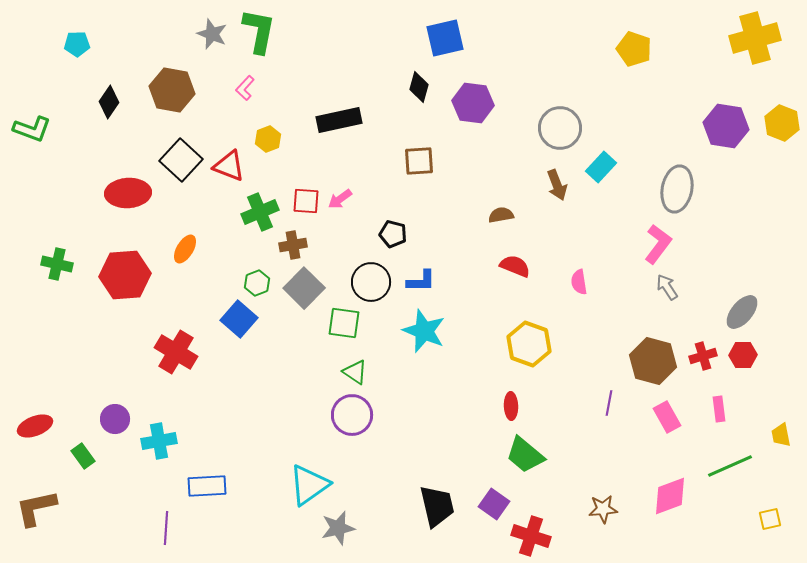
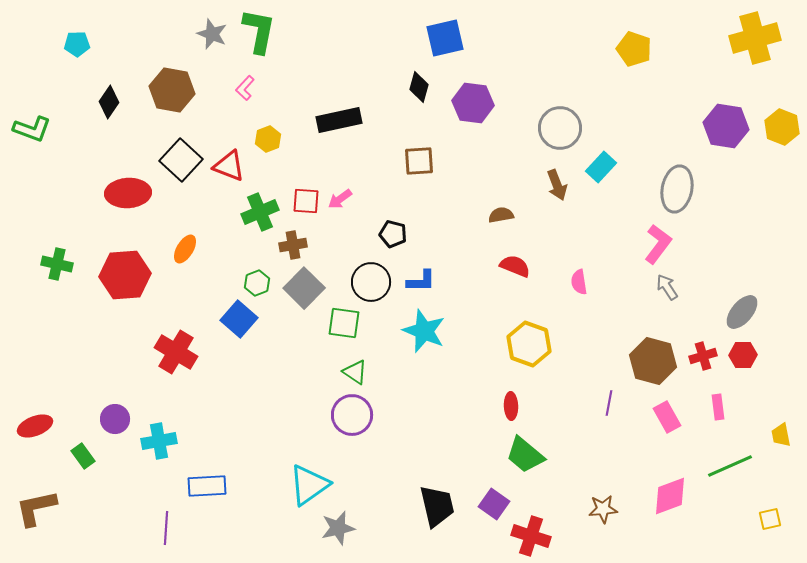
yellow hexagon at (782, 123): moved 4 px down
pink rectangle at (719, 409): moved 1 px left, 2 px up
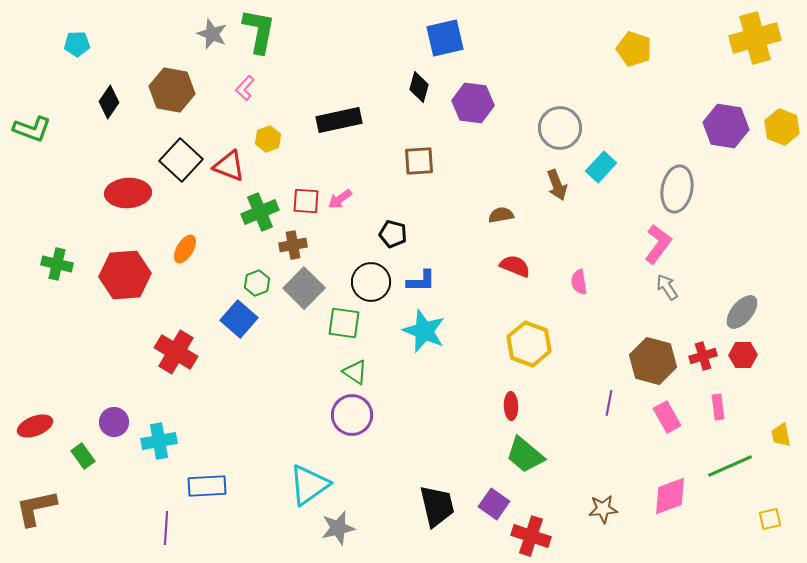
purple circle at (115, 419): moved 1 px left, 3 px down
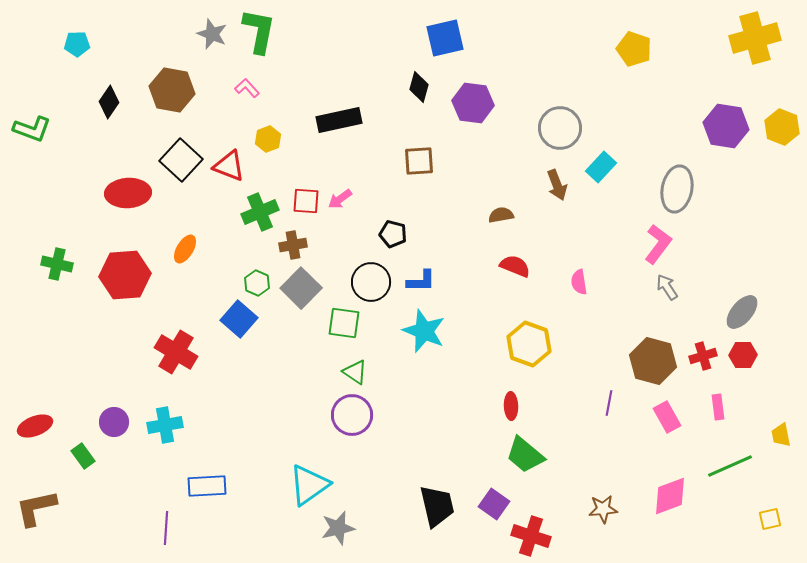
pink L-shape at (245, 88): moved 2 px right; rotated 95 degrees clockwise
green hexagon at (257, 283): rotated 15 degrees counterclockwise
gray square at (304, 288): moved 3 px left
cyan cross at (159, 441): moved 6 px right, 16 px up
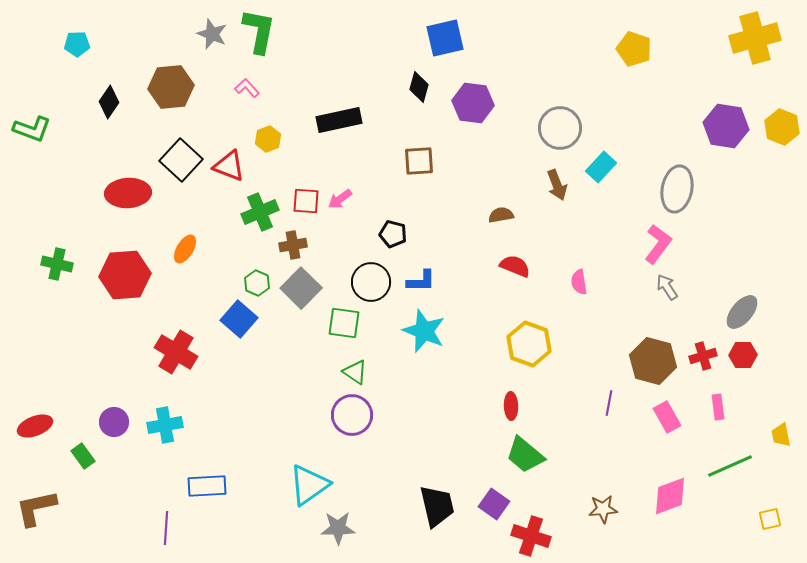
brown hexagon at (172, 90): moved 1 px left, 3 px up; rotated 15 degrees counterclockwise
gray star at (338, 528): rotated 12 degrees clockwise
